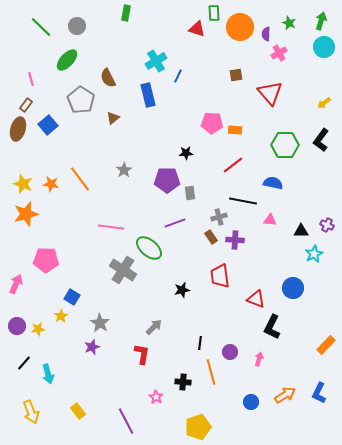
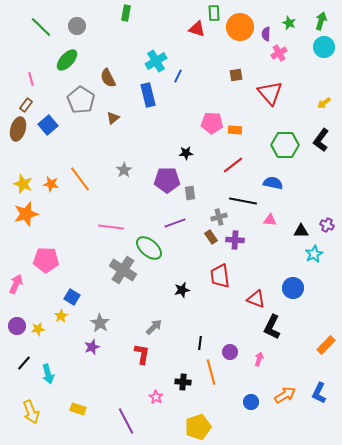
yellow rectangle at (78, 411): moved 2 px up; rotated 35 degrees counterclockwise
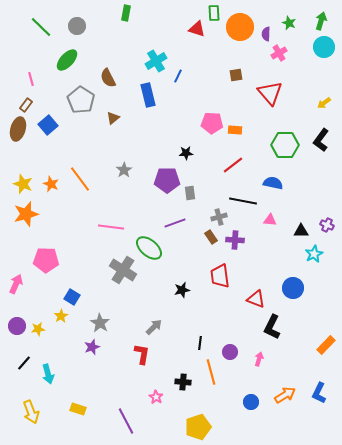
orange star at (51, 184): rotated 14 degrees clockwise
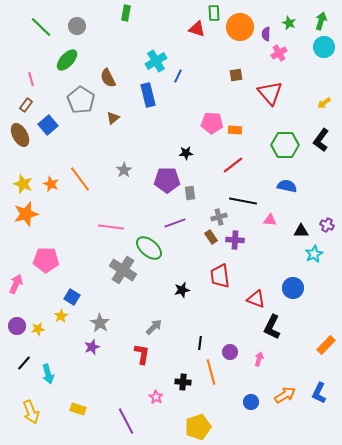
brown ellipse at (18, 129): moved 2 px right, 6 px down; rotated 45 degrees counterclockwise
blue semicircle at (273, 183): moved 14 px right, 3 px down
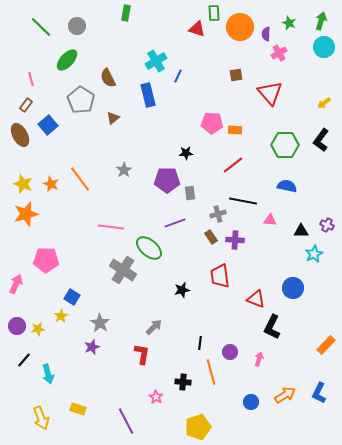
gray cross at (219, 217): moved 1 px left, 3 px up
black line at (24, 363): moved 3 px up
yellow arrow at (31, 412): moved 10 px right, 6 px down
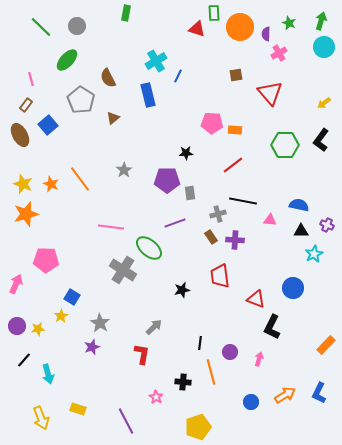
blue semicircle at (287, 186): moved 12 px right, 19 px down
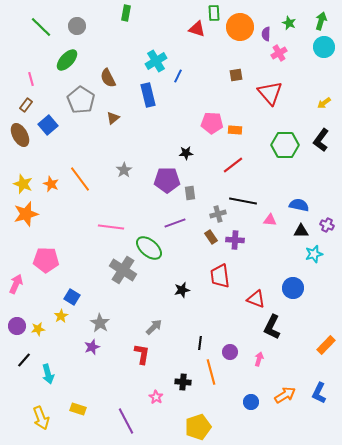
cyan star at (314, 254): rotated 12 degrees clockwise
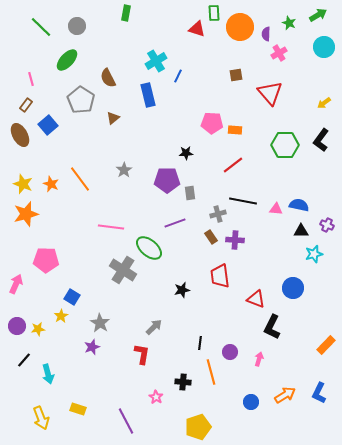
green arrow at (321, 21): moved 3 px left, 6 px up; rotated 42 degrees clockwise
pink triangle at (270, 220): moved 6 px right, 11 px up
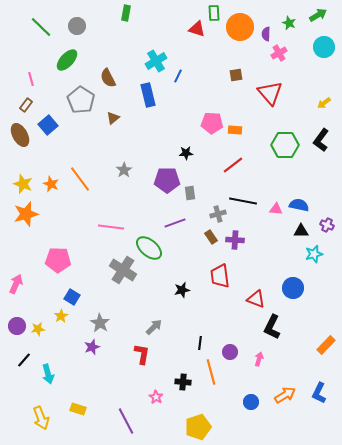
pink pentagon at (46, 260): moved 12 px right
